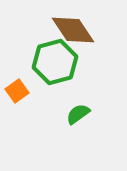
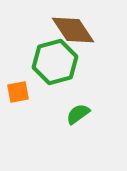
orange square: moved 1 px right, 1 px down; rotated 25 degrees clockwise
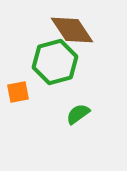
brown diamond: moved 1 px left
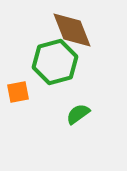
brown diamond: rotated 12 degrees clockwise
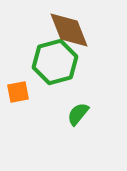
brown diamond: moved 3 px left
green semicircle: rotated 15 degrees counterclockwise
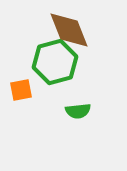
orange square: moved 3 px right, 2 px up
green semicircle: moved 3 px up; rotated 135 degrees counterclockwise
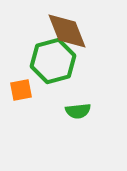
brown diamond: moved 2 px left, 1 px down
green hexagon: moved 2 px left, 1 px up
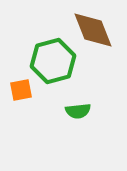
brown diamond: moved 26 px right, 1 px up
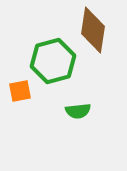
brown diamond: rotated 30 degrees clockwise
orange square: moved 1 px left, 1 px down
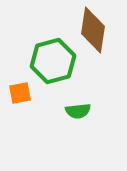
orange square: moved 2 px down
